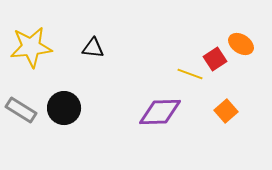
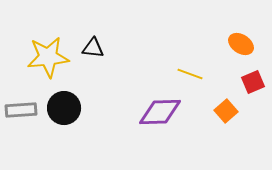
yellow star: moved 17 px right, 10 px down
red square: moved 38 px right, 23 px down; rotated 10 degrees clockwise
gray rectangle: rotated 36 degrees counterclockwise
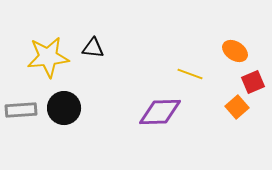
orange ellipse: moved 6 px left, 7 px down
orange square: moved 11 px right, 4 px up
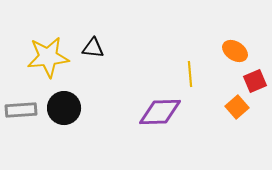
yellow line: rotated 65 degrees clockwise
red square: moved 2 px right, 1 px up
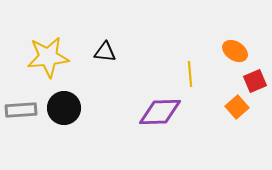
black triangle: moved 12 px right, 4 px down
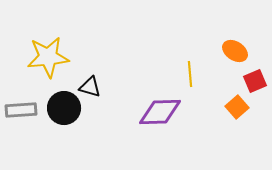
black triangle: moved 15 px left, 35 px down; rotated 10 degrees clockwise
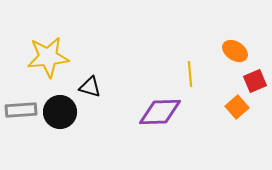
black circle: moved 4 px left, 4 px down
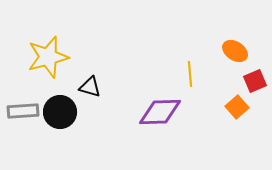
yellow star: rotated 9 degrees counterclockwise
gray rectangle: moved 2 px right, 1 px down
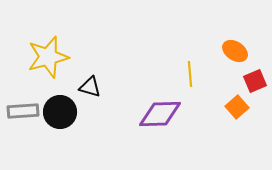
purple diamond: moved 2 px down
